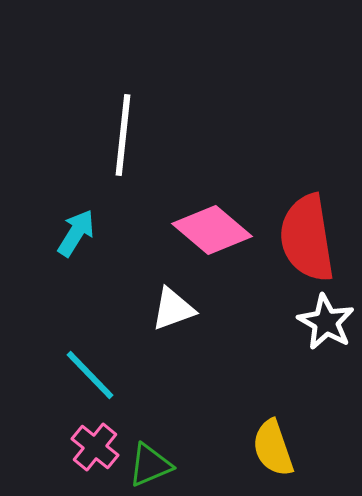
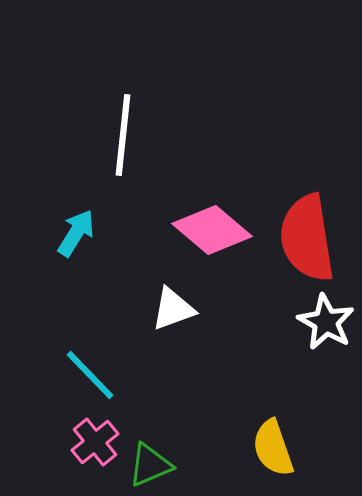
pink cross: moved 5 px up; rotated 12 degrees clockwise
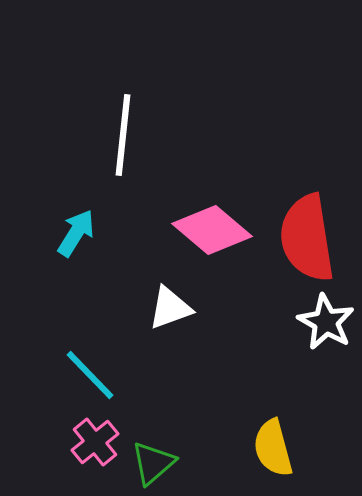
white triangle: moved 3 px left, 1 px up
yellow semicircle: rotated 4 degrees clockwise
green triangle: moved 3 px right, 2 px up; rotated 18 degrees counterclockwise
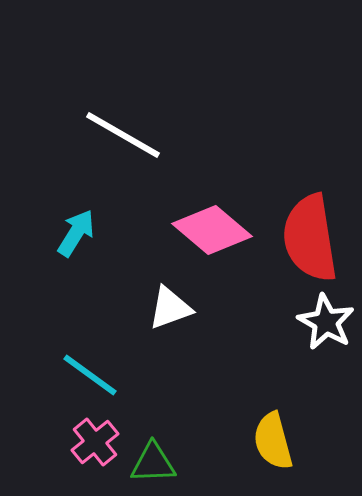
white line: rotated 66 degrees counterclockwise
red semicircle: moved 3 px right
cyan line: rotated 10 degrees counterclockwise
yellow semicircle: moved 7 px up
green triangle: rotated 39 degrees clockwise
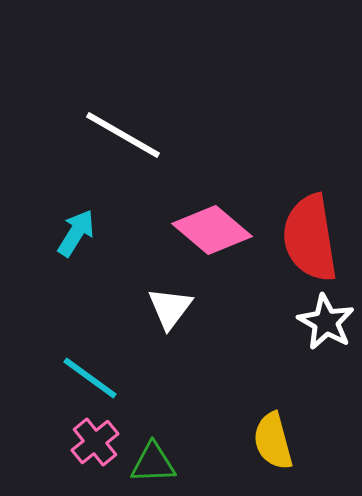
white triangle: rotated 33 degrees counterclockwise
cyan line: moved 3 px down
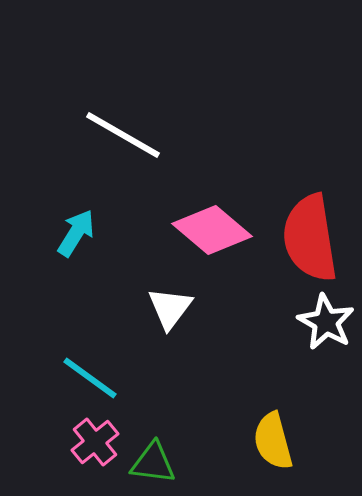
green triangle: rotated 9 degrees clockwise
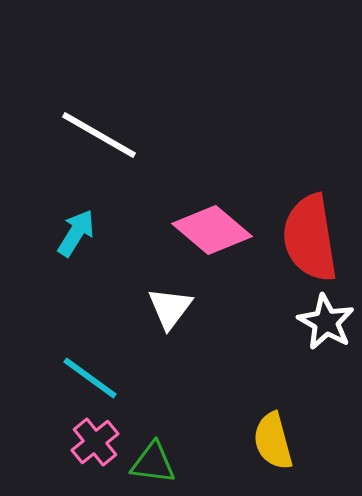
white line: moved 24 px left
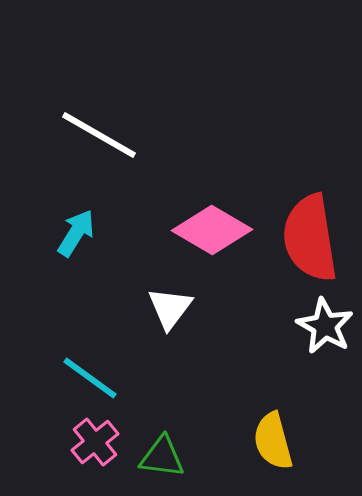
pink diamond: rotated 10 degrees counterclockwise
white star: moved 1 px left, 4 px down
green triangle: moved 9 px right, 6 px up
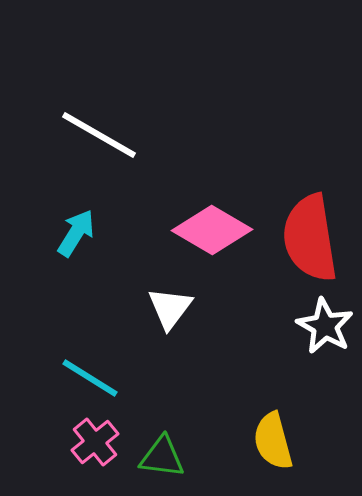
cyan line: rotated 4 degrees counterclockwise
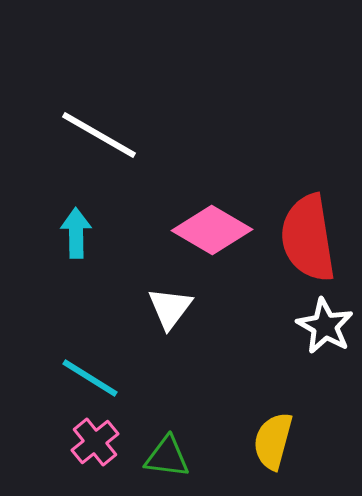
cyan arrow: rotated 33 degrees counterclockwise
red semicircle: moved 2 px left
yellow semicircle: rotated 30 degrees clockwise
green triangle: moved 5 px right
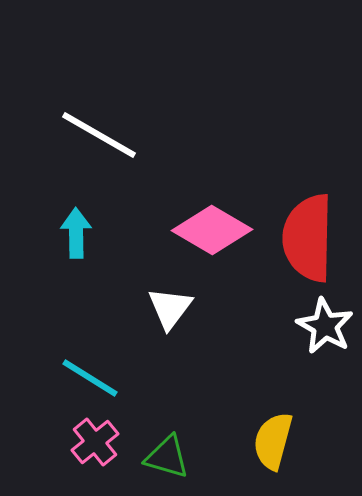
red semicircle: rotated 10 degrees clockwise
green triangle: rotated 9 degrees clockwise
